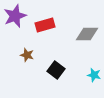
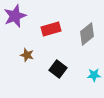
red rectangle: moved 6 px right, 4 px down
gray diamond: rotated 40 degrees counterclockwise
black square: moved 2 px right, 1 px up
cyan star: rotated 16 degrees counterclockwise
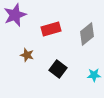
purple star: moved 1 px up
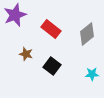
red rectangle: rotated 54 degrees clockwise
brown star: moved 1 px left, 1 px up
black square: moved 6 px left, 3 px up
cyan star: moved 2 px left, 1 px up
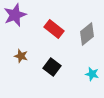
red rectangle: moved 3 px right
brown star: moved 5 px left, 2 px down
black square: moved 1 px down
cyan star: rotated 16 degrees clockwise
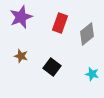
purple star: moved 6 px right, 2 px down
red rectangle: moved 6 px right, 6 px up; rotated 72 degrees clockwise
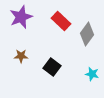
red rectangle: moved 1 px right, 2 px up; rotated 66 degrees counterclockwise
gray diamond: rotated 15 degrees counterclockwise
brown star: rotated 16 degrees counterclockwise
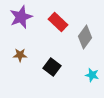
red rectangle: moved 3 px left, 1 px down
gray diamond: moved 2 px left, 3 px down
brown star: moved 1 px left, 1 px up
cyan star: moved 1 px down
